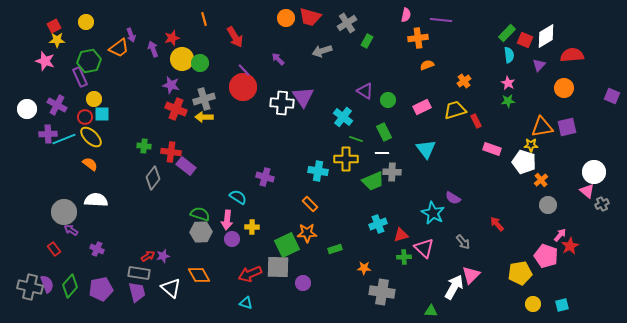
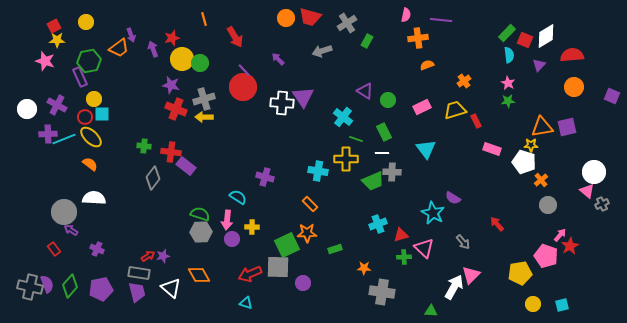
orange circle at (564, 88): moved 10 px right, 1 px up
white semicircle at (96, 200): moved 2 px left, 2 px up
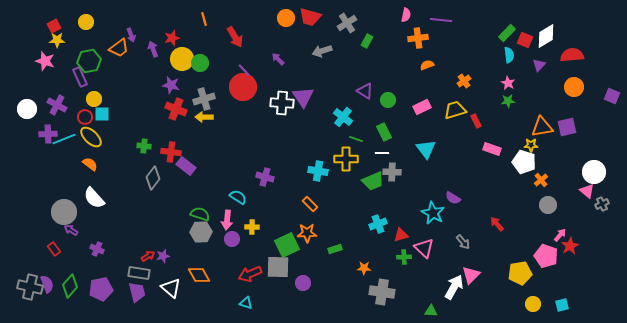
white semicircle at (94, 198): rotated 135 degrees counterclockwise
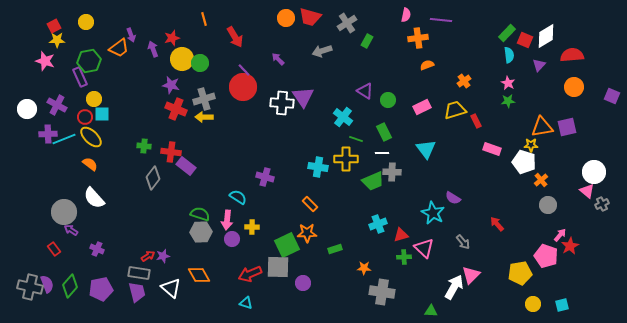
cyan cross at (318, 171): moved 4 px up
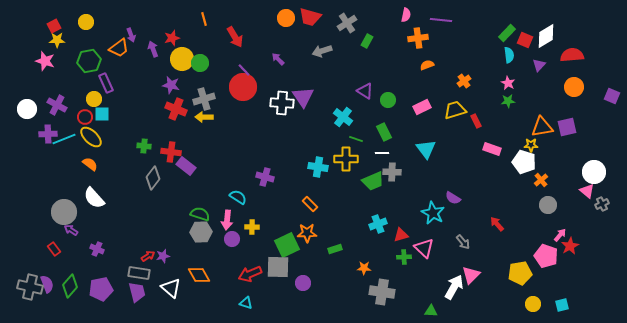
purple rectangle at (80, 77): moved 26 px right, 6 px down
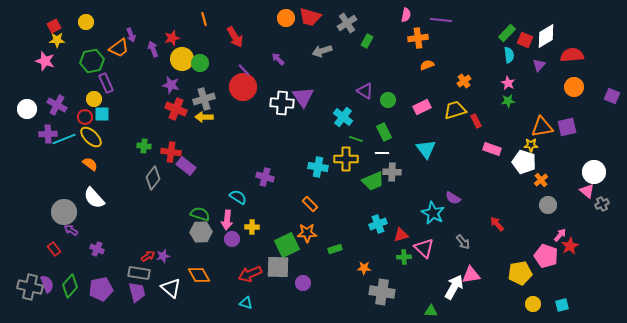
green hexagon at (89, 61): moved 3 px right
pink triangle at (471, 275): rotated 36 degrees clockwise
